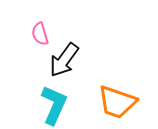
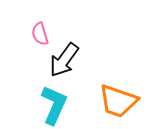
orange trapezoid: moved 1 px right, 1 px up
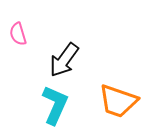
pink semicircle: moved 22 px left
cyan L-shape: moved 1 px right
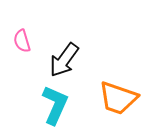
pink semicircle: moved 4 px right, 7 px down
orange trapezoid: moved 3 px up
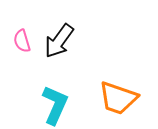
black arrow: moved 5 px left, 19 px up
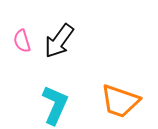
orange trapezoid: moved 2 px right, 3 px down
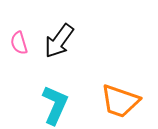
pink semicircle: moved 3 px left, 2 px down
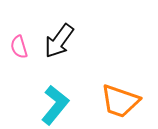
pink semicircle: moved 4 px down
cyan L-shape: rotated 15 degrees clockwise
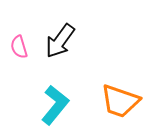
black arrow: moved 1 px right
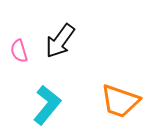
pink semicircle: moved 4 px down
cyan L-shape: moved 8 px left
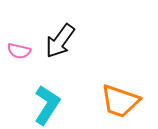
pink semicircle: rotated 60 degrees counterclockwise
cyan L-shape: rotated 6 degrees counterclockwise
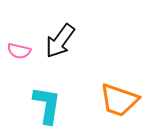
orange trapezoid: moved 1 px left, 1 px up
cyan L-shape: rotated 24 degrees counterclockwise
